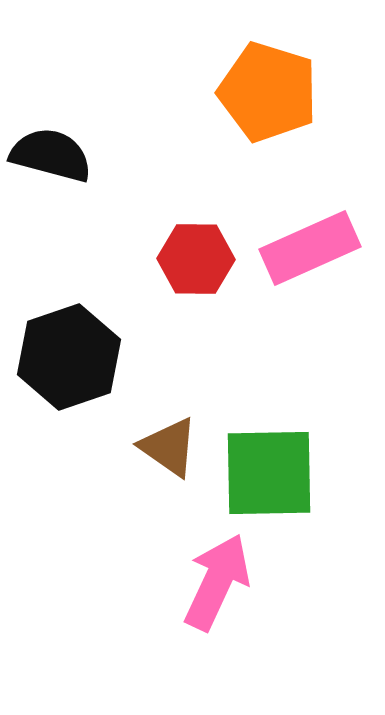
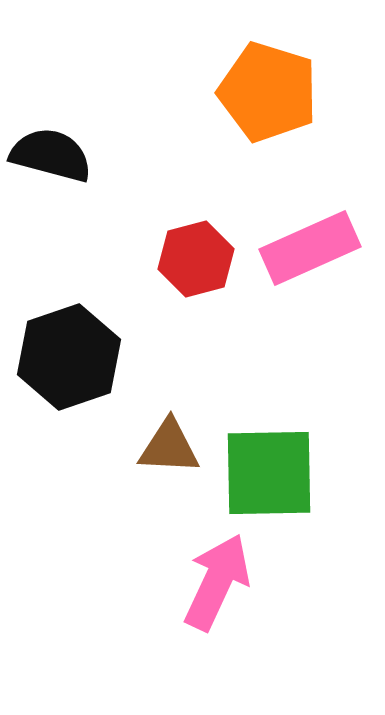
red hexagon: rotated 16 degrees counterclockwise
brown triangle: rotated 32 degrees counterclockwise
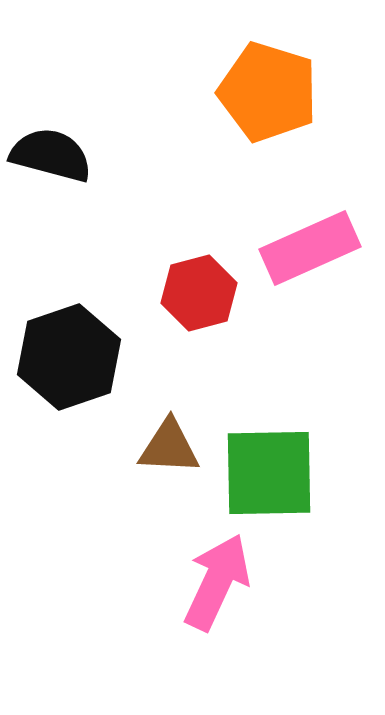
red hexagon: moved 3 px right, 34 px down
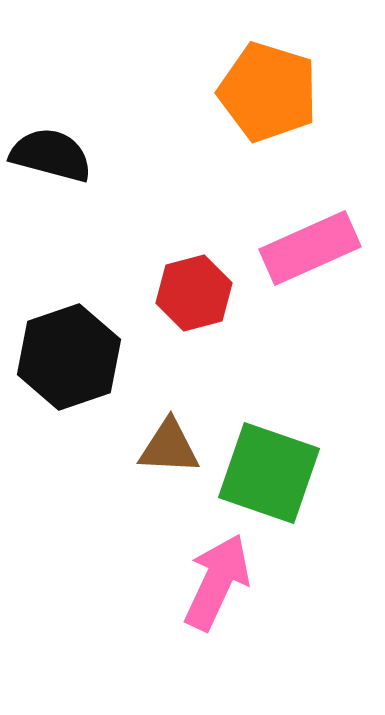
red hexagon: moved 5 px left
green square: rotated 20 degrees clockwise
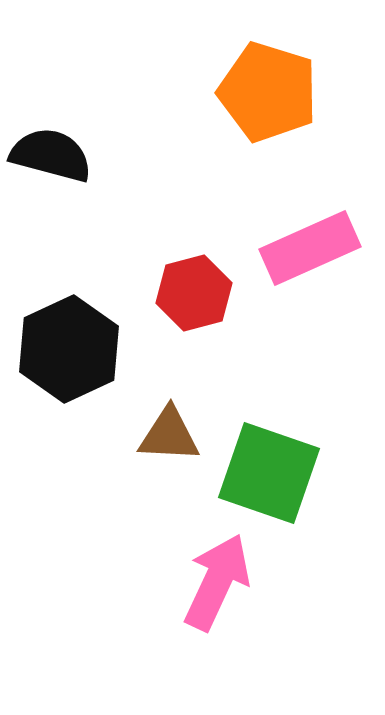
black hexagon: moved 8 px up; rotated 6 degrees counterclockwise
brown triangle: moved 12 px up
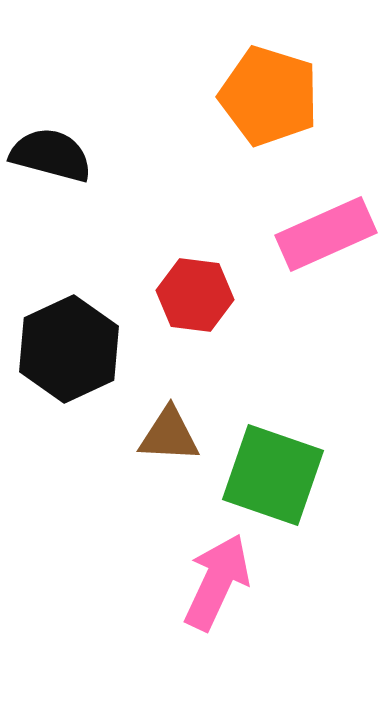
orange pentagon: moved 1 px right, 4 px down
pink rectangle: moved 16 px right, 14 px up
red hexagon: moved 1 px right, 2 px down; rotated 22 degrees clockwise
green square: moved 4 px right, 2 px down
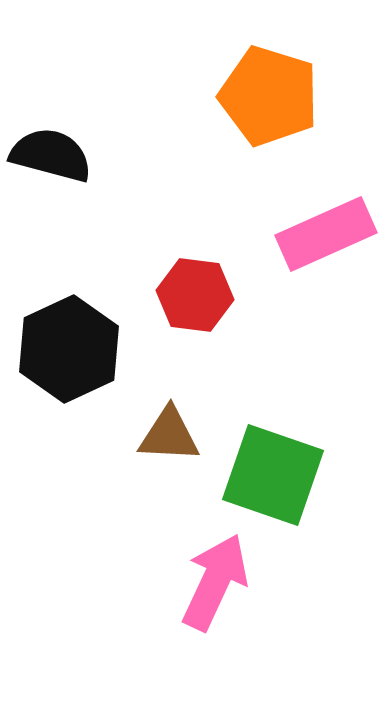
pink arrow: moved 2 px left
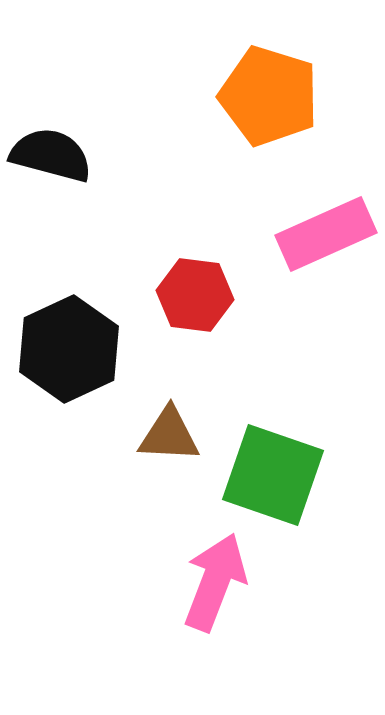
pink arrow: rotated 4 degrees counterclockwise
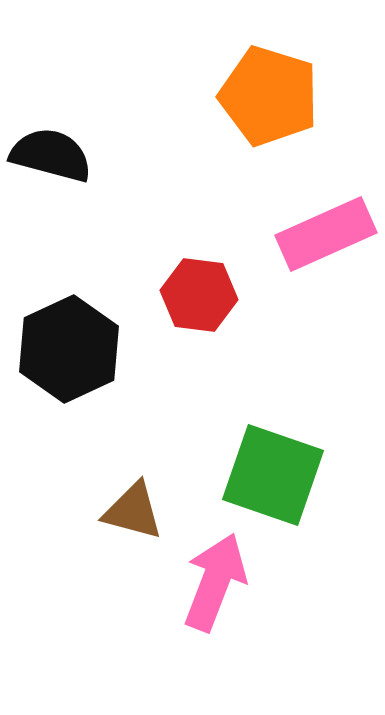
red hexagon: moved 4 px right
brown triangle: moved 36 px left, 76 px down; rotated 12 degrees clockwise
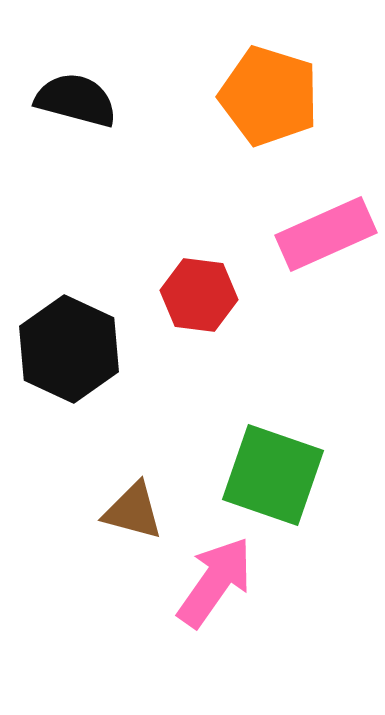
black semicircle: moved 25 px right, 55 px up
black hexagon: rotated 10 degrees counterclockwise
pink arrow: rotated 14 degrees clockwise
